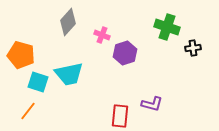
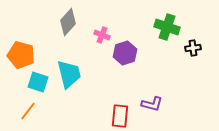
cyan trapezoid: rotated 92 degrees counterclockwise
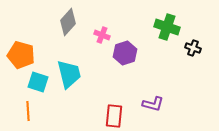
black cross: rotated 28 degrees clockwise
purple L-shape: moved 1 px right
orange line: rotated 42 degrees counterclockwise
red rectangle: moved 6 px left
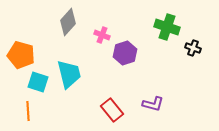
red rectangle: moved 2 px left, 6 px up; rotated 45 degrees counterclockwise
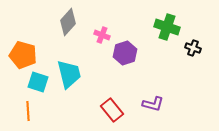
orange pentagon: moved 2 px right
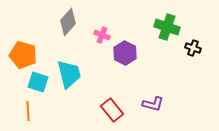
purple hexagon: rotated 15 degrees counterclockwise
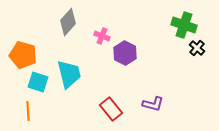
green cross: moved 17 px right, 2 px up
pink cross: moved 1 px down
black cross: moved 4 px right; rotated 21 degrees clockwise
red rectangle: moved 1 px left, 1 px up
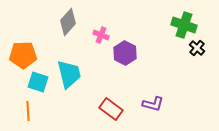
pink cross: moved 1 px left, 1 px up
orange pentagon: rotated 16 degrees counterclockwise
red rectangle: rotated 15 degrees counterclockwise
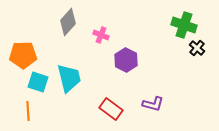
purple hexagon: moved 1 px right, 7 px down
cyan trapezoid: moved 4 px down
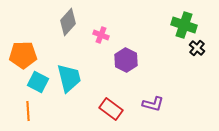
cyan square: rotated 10 degrees clockwise
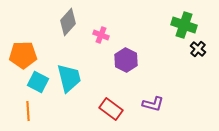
black cross: moved 1 px right, 1 px down
